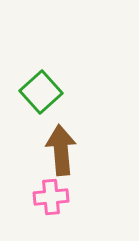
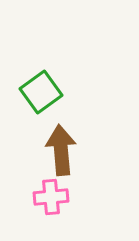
green square: rotated 6 degrees clockwise
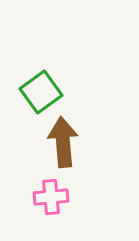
brown arrow: moved 2 px right, 8 px up
